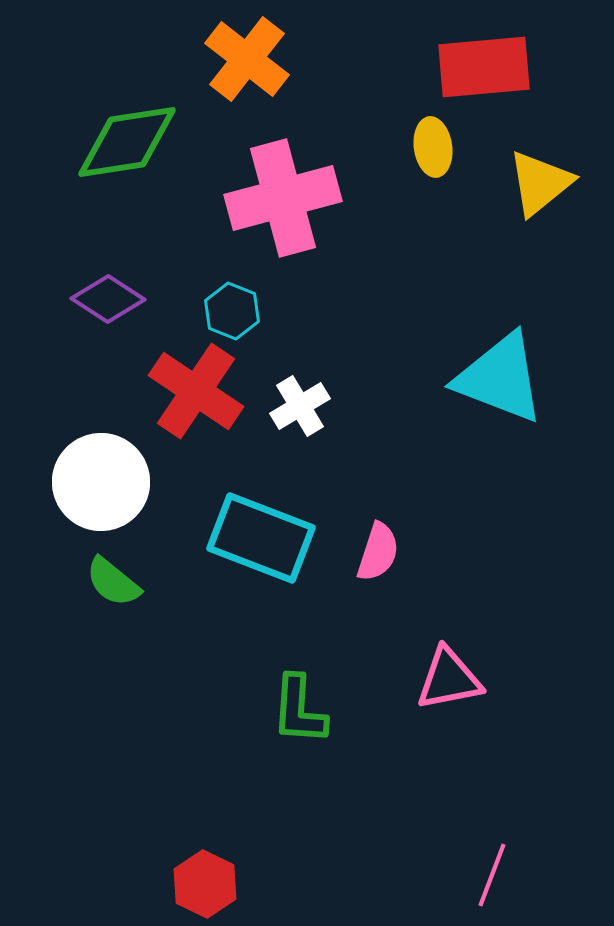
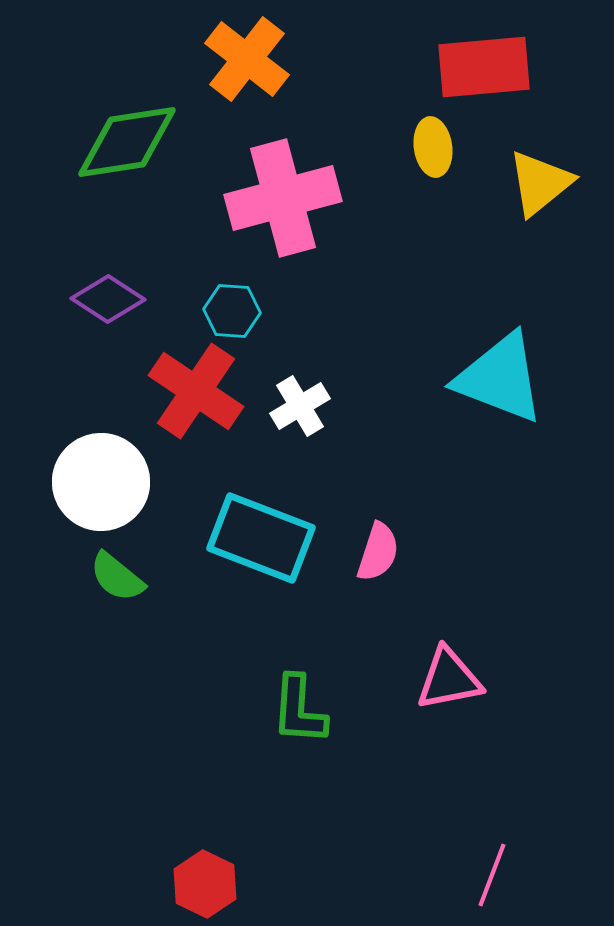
cyan hexagon: rotated 18 degrees counterclockwise
green semicircle: moved 4 px right, 5 px up
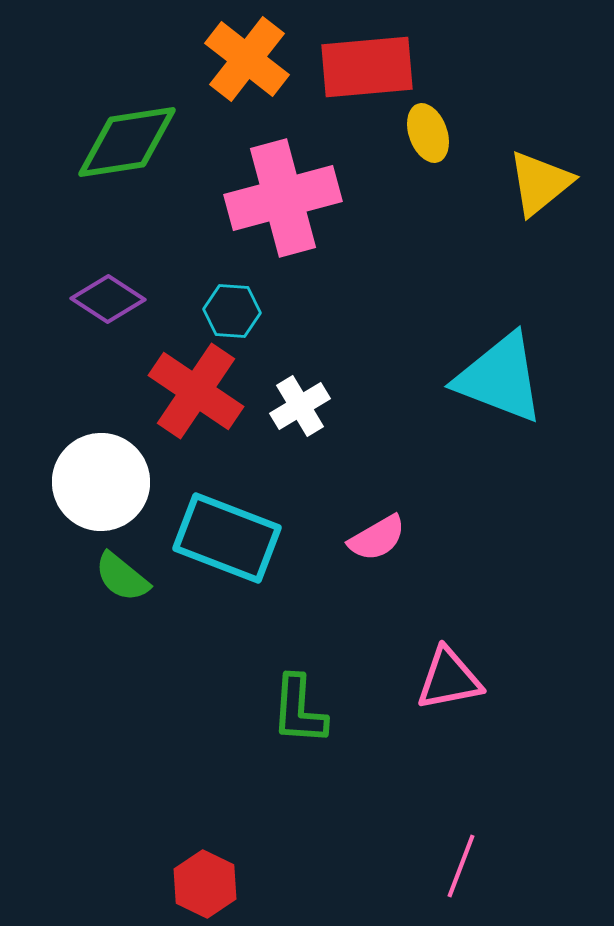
red rectangle: moved 117 px left
yellow ellipse: moved 5 px left, 14 px up; rotated 12 degrees counterclockwise
cyan rectangle: moved 34 px left
pink semicircle: moved 1 px left, 14 px up; rotated 42 degrees clockwise
green semicircle: moved 5 px right
pink line: moved 31 px left, 9 px up
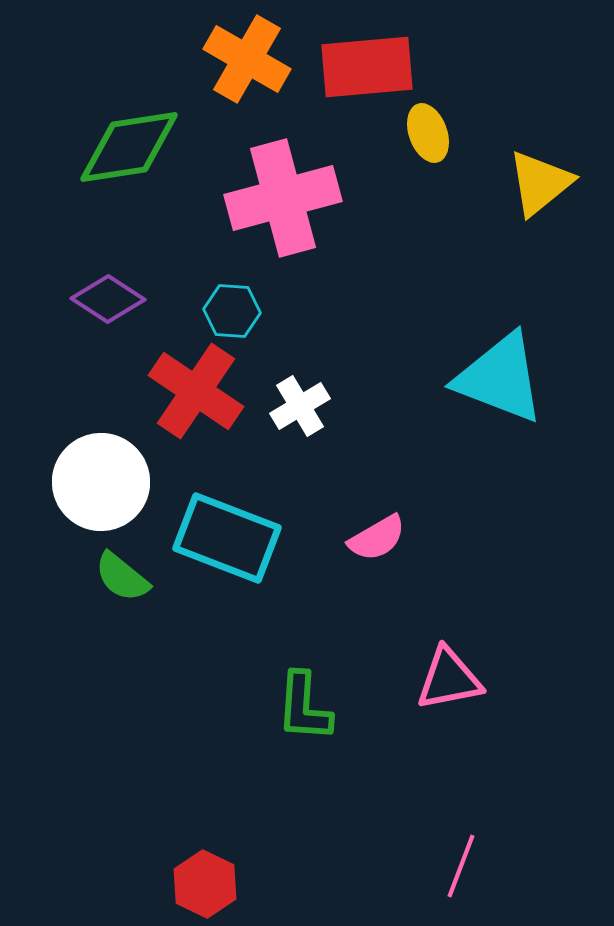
orange cross: rotated 8 degrees counterclockwise
green diamond: moved 2 px right, 5 px down
green L-shape: moved 5 px right, 3 px up
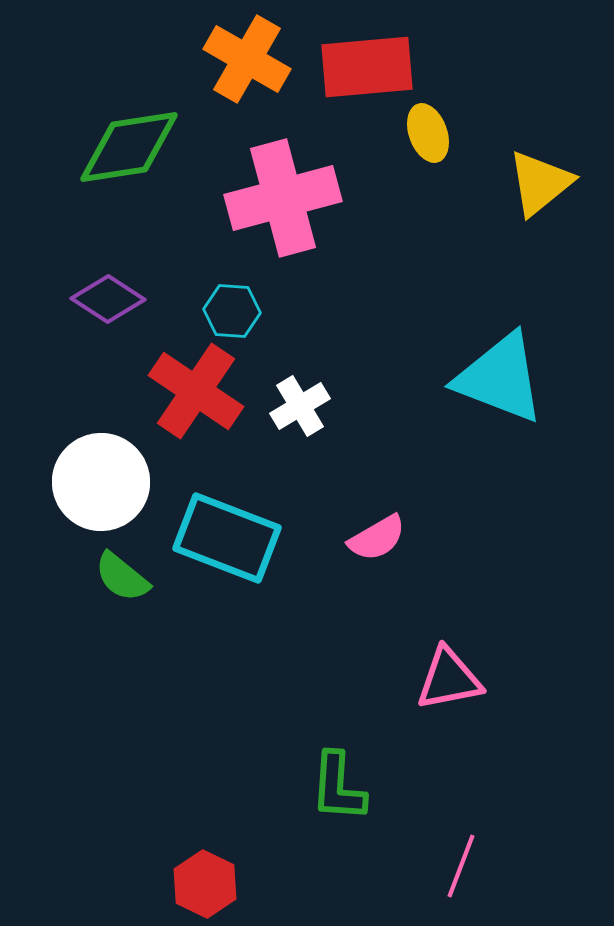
green L-shape: moved 34 px right, 80 px down
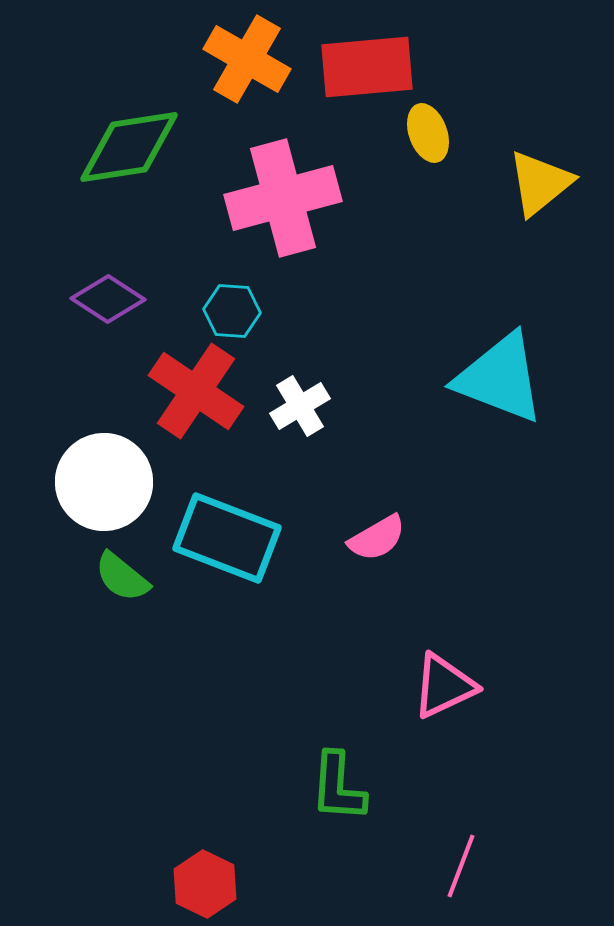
white circle: moved 3 px right
pink triangle: moved 5 px left, 7 px down; rotated 14 degrees counterclockwise
